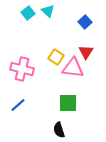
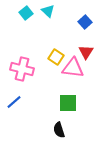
cyan square: moved 2 px left
blue line: moved 4 px left, 3 px up
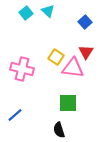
blue line: moved 1 px right, 13 px down
